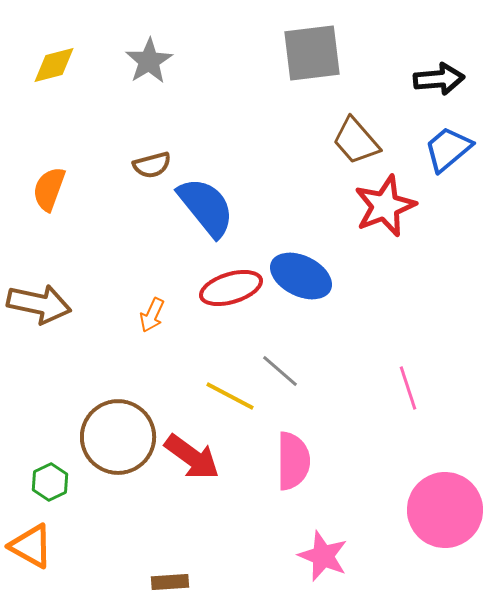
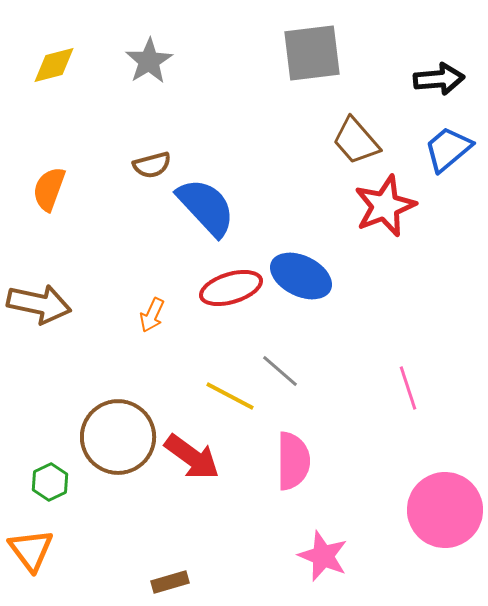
blue semicircle: rotated 4 degrees counterclockwise
orange triangle: moved 4 px down; rotated 24 degrees clockwise
brown rectangle: rotated 12 degrees counterclockwise
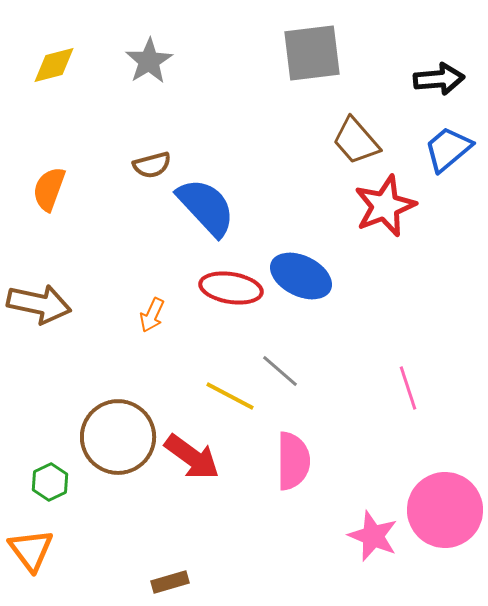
red ellipse: rotated 26 degrees clockwise
pink star: moved 50 px right, 20 px up
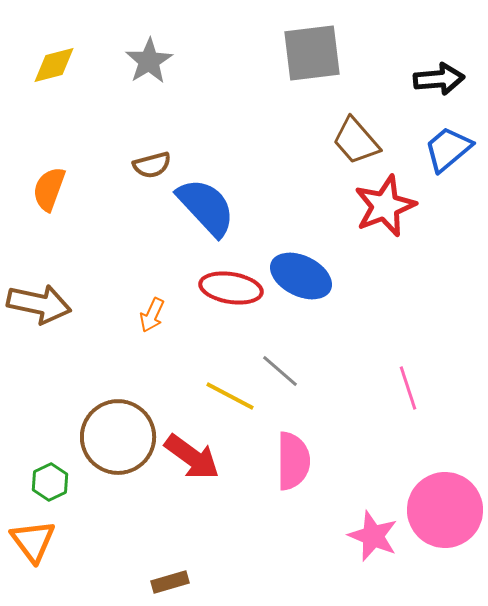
orange triangle: moved 2 px right, 9 px up
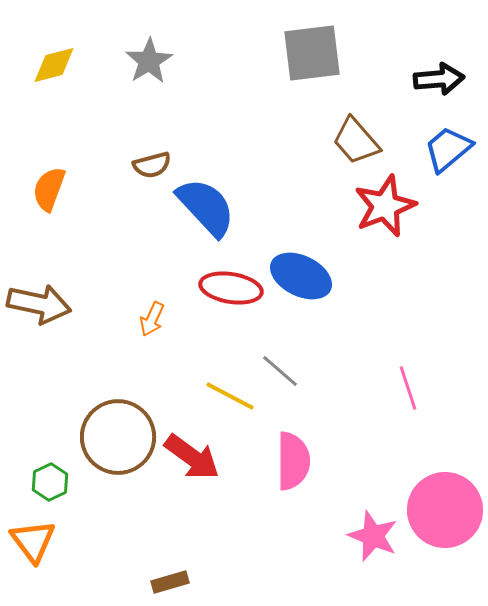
orange arrow: moved 4 px down
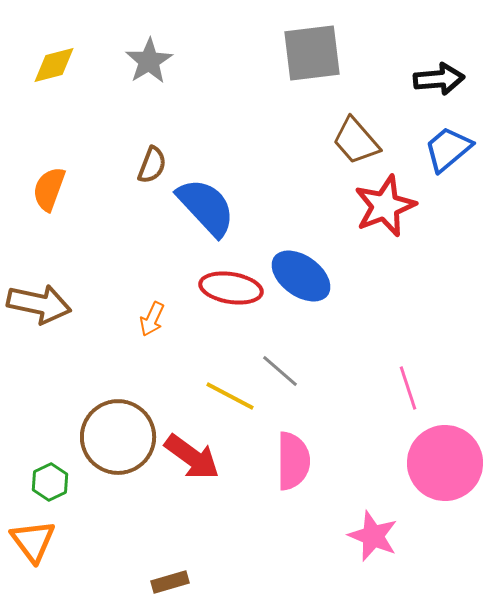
brown semicircle: rotated 54 degrees counterclockwise
blue ellipse: rotated 10 degrees clockwise
pink circle: moved 47 px up
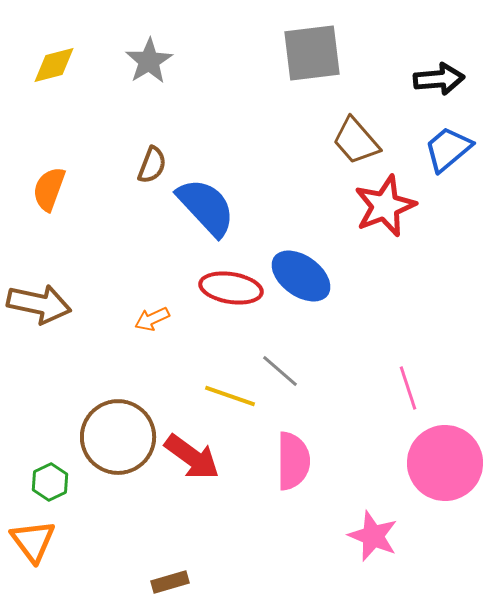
orange arrow: rotated 40 degrees clockwise
yellow line: rotated 9 degrees counterclockwise
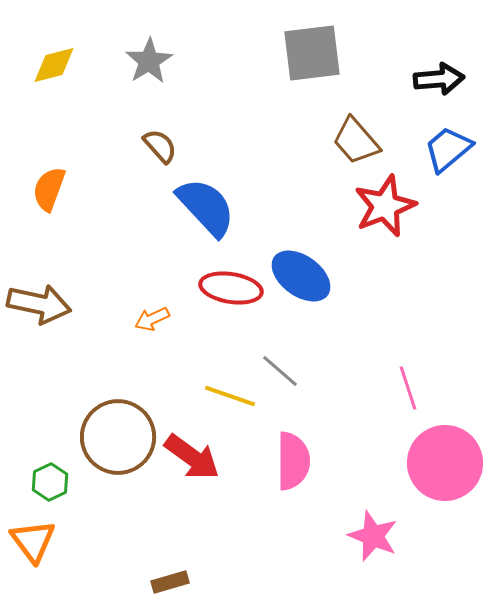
brown semicircle: moved 8 px right, 19 px up; rotated 63 degrees counterclockwise
